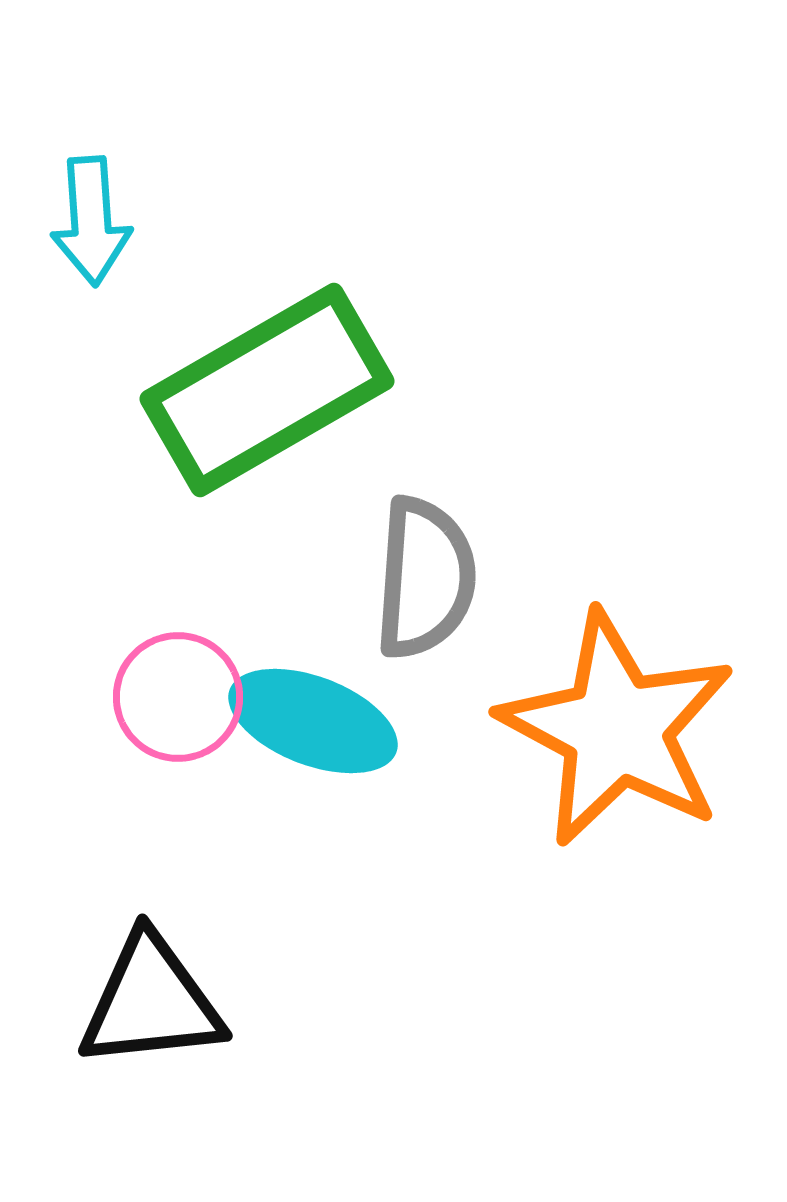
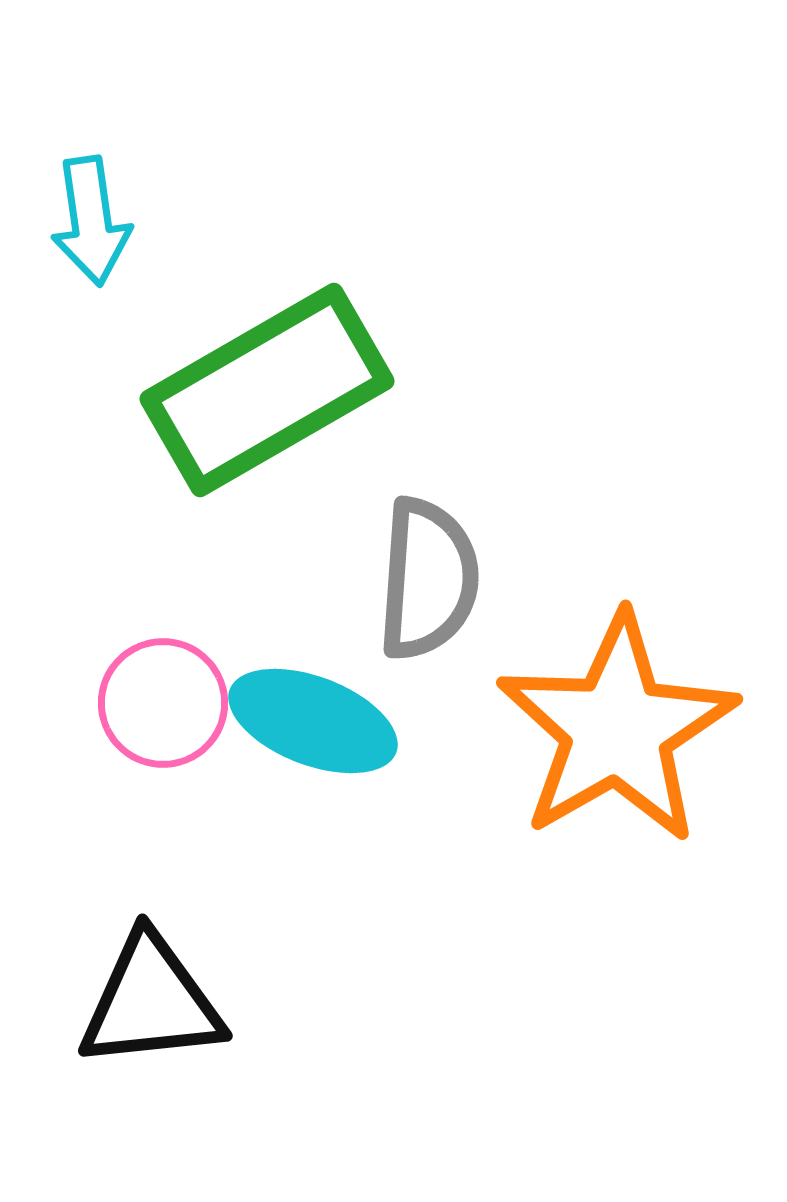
cyan arrow: rotated 4 degrees counterclockwise
gray semicircle: moved 3 px right, 1 px down
pink circle: moved 15 px left, 6 px down
orange star: rotated 14 degrees clockwise
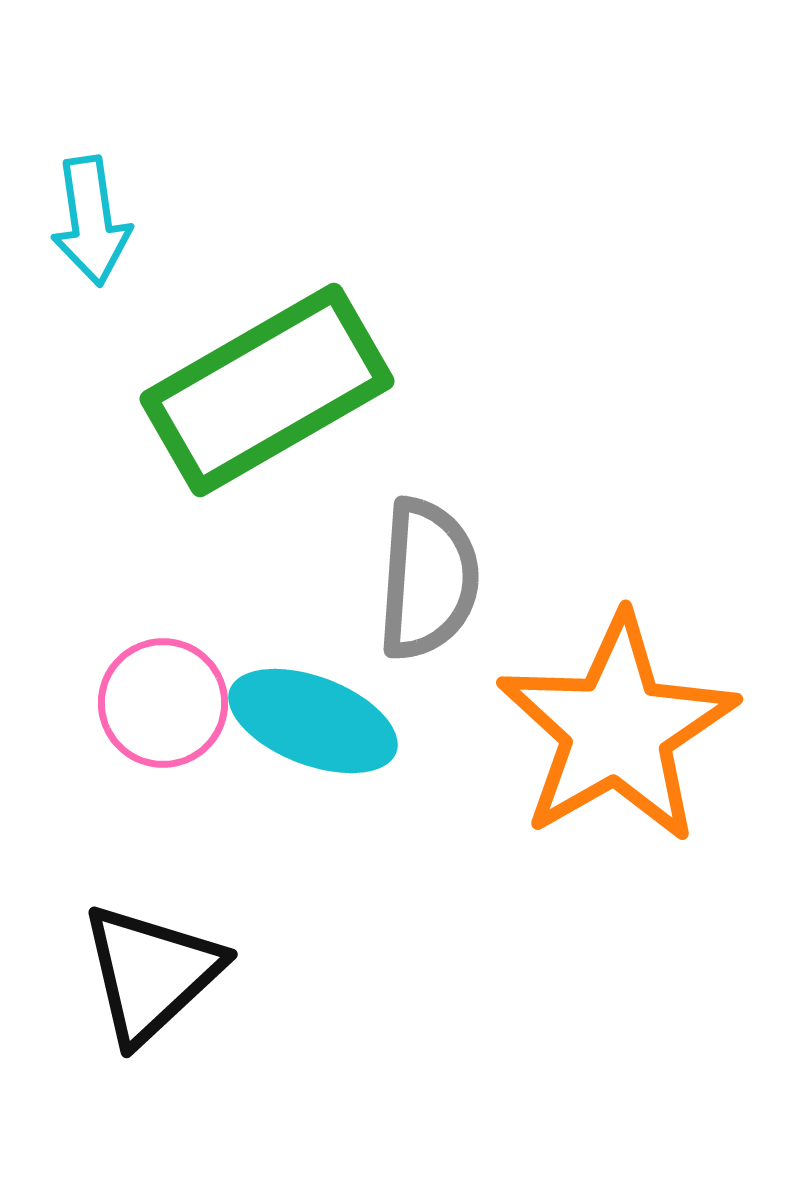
black triangle: moved 29 px up; rotated 37 degrees counterclockwise
